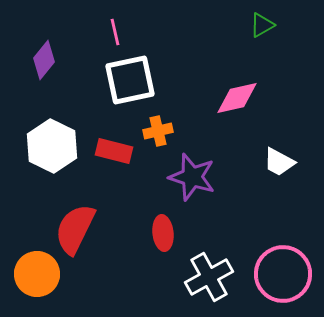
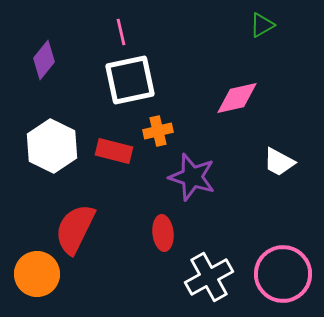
pink line: moved 6 px right
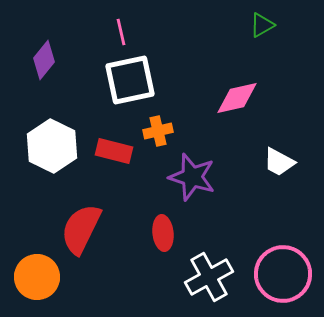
red semicircle: moved 6 px right
orange circle: moved 3 px down
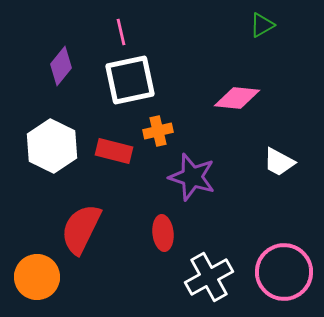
purple diamond: moved 17 px right, 6 px down
pink diamond: rotated 18 degrees clockwise
pink circle: moved 1 px right, 2 px up
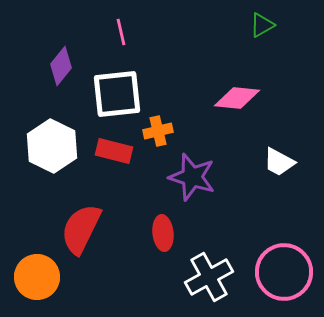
white square: moved 13 px left, 14 px down; rotated 6 degrees clockwise
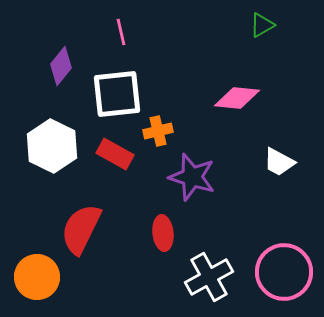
red rectangle: moved 1 px right, 3 px down; rotated 15 degrees clockwise
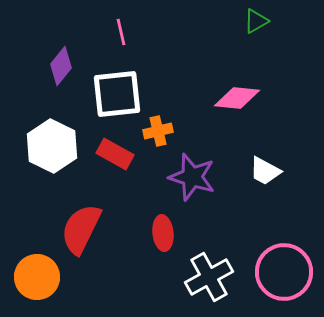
green triangle: moved 6 px left, 4 px up
white trapezoid: moved 14 px left, 9 px down
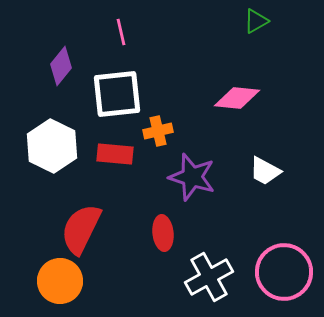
red rectangle: rotated 24 degrees counterclockwise
orange circle: moved 23 px right, 4 px down
